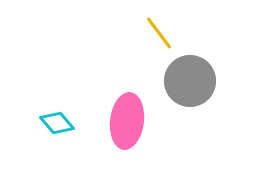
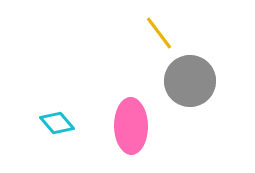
pink ellipse: moved 4 px right, 5 px down; rotated 8 degrees counterclockwise
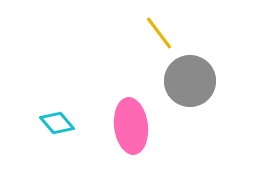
pink ellipse: rotated 6 degrees counterclockwise
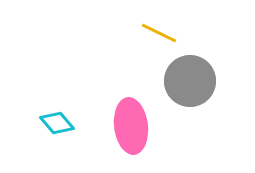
yellow line: rotated 27 degrees counterclockwise
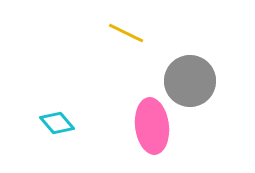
yellow line: moved 33 px left
pink ellipse: moved 21 px right
